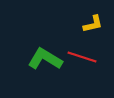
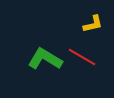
red line: rotated 12 degrees clockwise
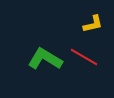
red line: moved 2 px right
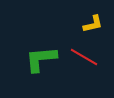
green L-shape: moved 4 px left; rotated 36 degrees counterclockwise
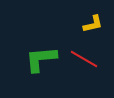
red line: moved 2 px down
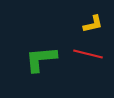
red line: moved 4 px right, 5 px up; rotated 16 degrees counterclockwise
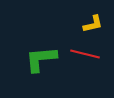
red line: moved 3 px left
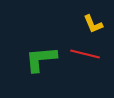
yellow L-shape: rotated 80 degrees clockwise
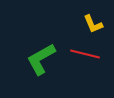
green L-shape: rotated 24 degrees counterclockwise
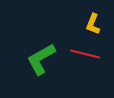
yellow L-shape: rotated 45 degrees clockwise
